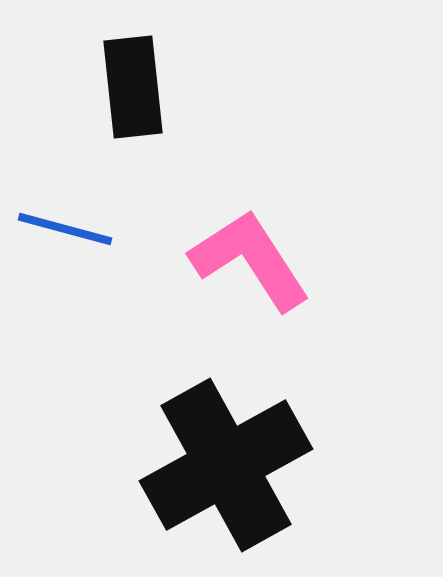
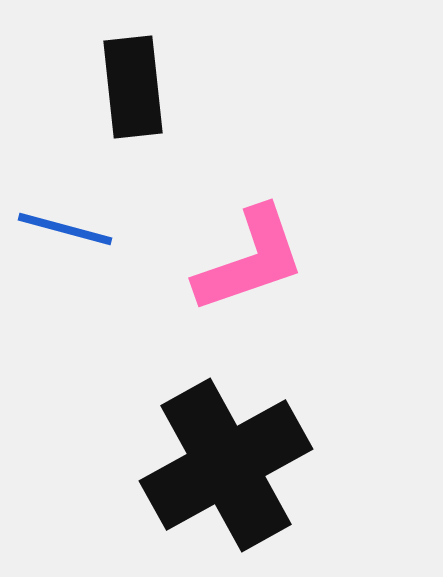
pink L-shape: rotated 104 degrees clockwise
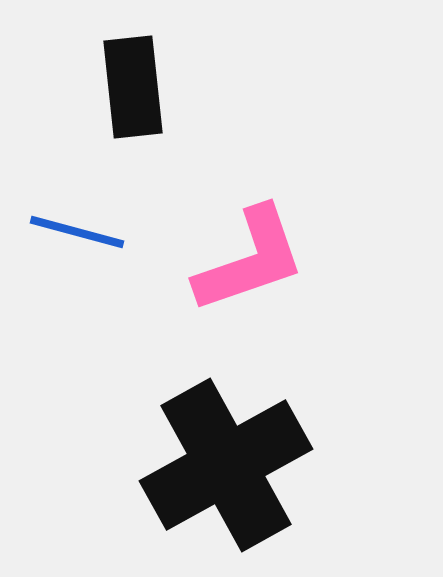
blue line: moved 12 px right, 3 px down
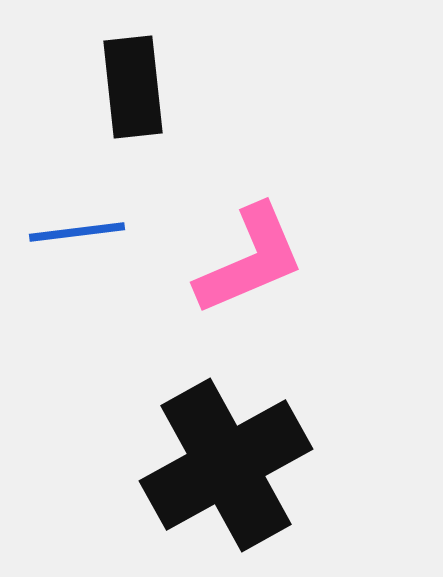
blue line: rotated 22 degrees counterclockwise
pink L-shape: rotated 4 degrees counterclockwise
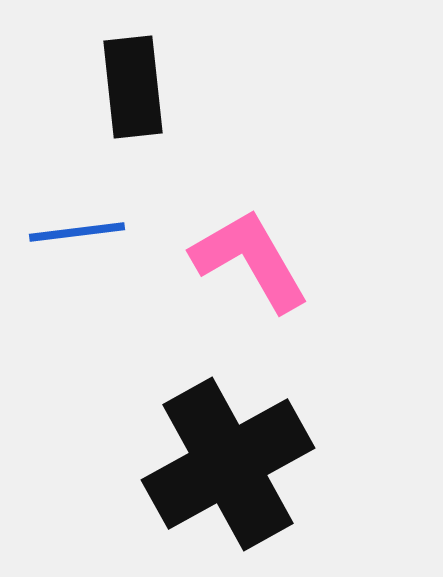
pink L-shape: rotated 97 degrees counterclockwise
black cross: moved 2 px right, 1 px up
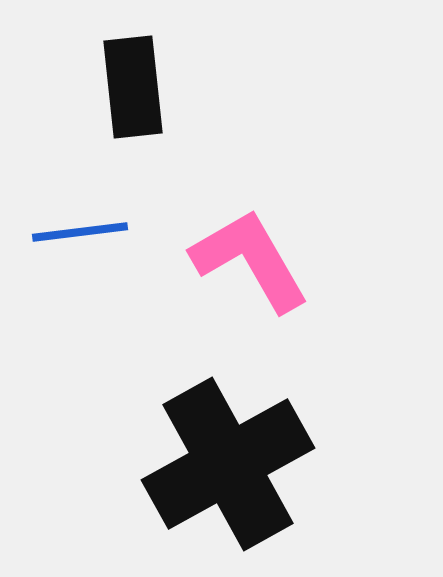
blue line: moved 3 px right
